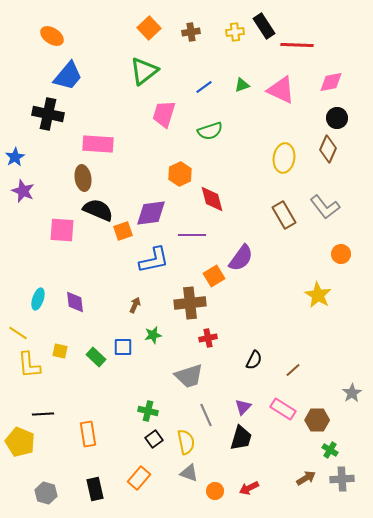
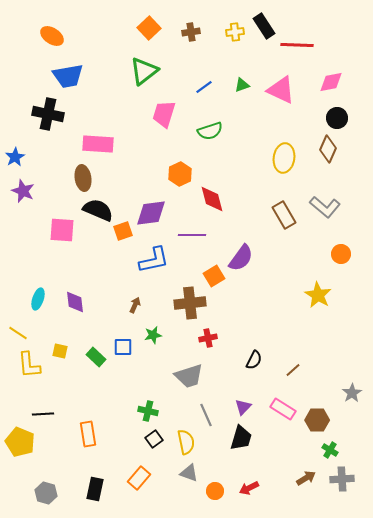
blue trapezoid at (68, 76): rotated 40 degrees clockwise
gray L-shape at (325, 207): rotated 12 degrees counterclockwise
black rectangle at (95, 489): rotated 25 degrees clockwise
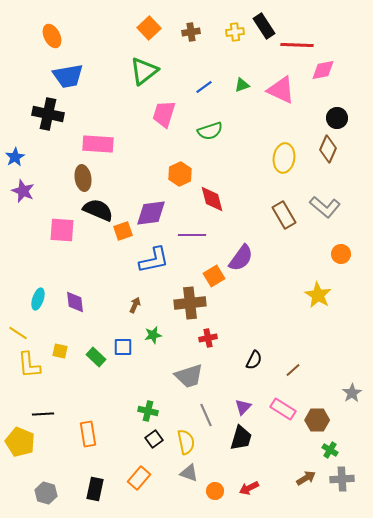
orange ellipse at (52, 36): rotated 30 degrees clockwise
pink diamond at (331, 82): moved 8 px left, 12 px up
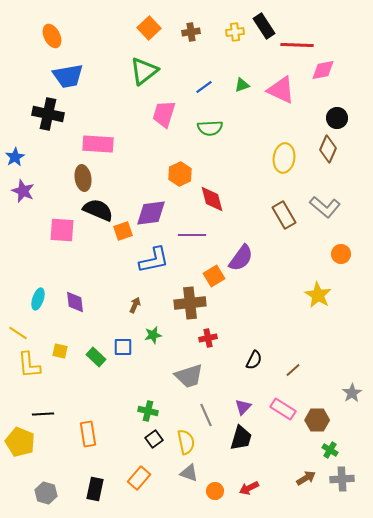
green semicircle at (210, 131): moved 3 px up; rotated 15 degrees clockwise
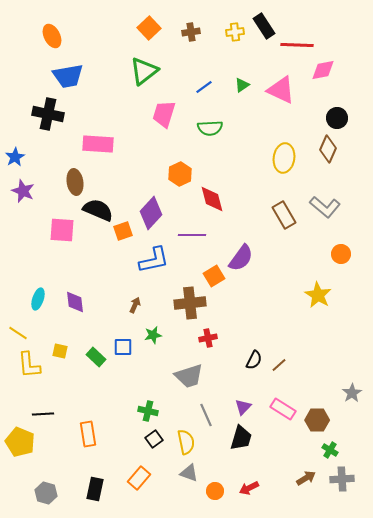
green triangle at (242, 85): rotated 14 degrees counterclockwise
brown ellipse at (83, 178): moved 8 px left, 4 px down
purple diamond at (151, 213): rotated 40 degrees counterclockwise
brown line at (293, 370): moved 14 px left, 5 px up
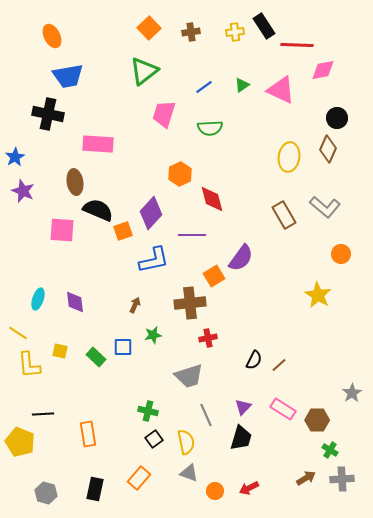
yellow ellipse at (284, 158): moved 5 px right, 1 px up
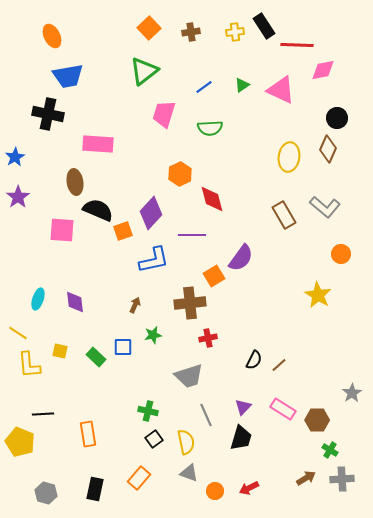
purple star at (23, 191): moved 5 px left, 6 px down; rotated 15 degrees clockwise
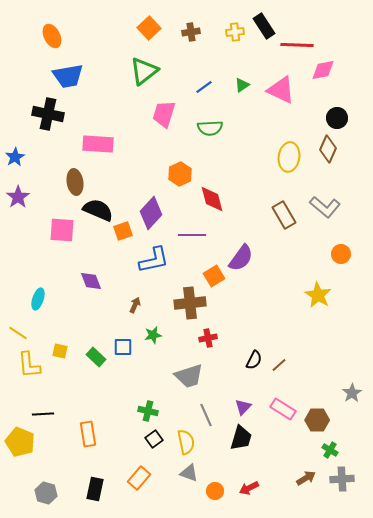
purple diamond at (75, 302): moved 16 px right, 21 px up; rotated 15 degrees counterclockwise
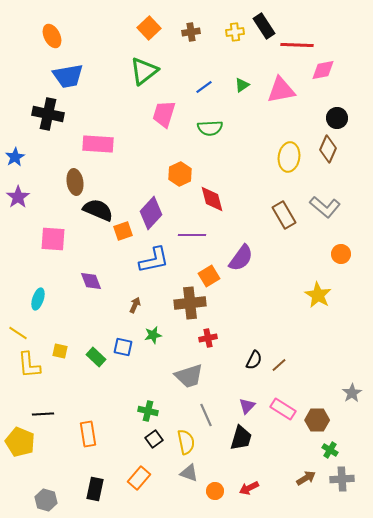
pink triangle at (281, 90): rotated 36 degrees counterclockwise
pink square at (62, 230): moved 9 px left, 9 px down
orange square at (214, 276): moved 5 px left
blue square at (123, 347): rotated 12 degrees clockwise
purple triangle at (243, 407): moved 4 px right, 1 px up
gray hexagon at (46, 493): moved 7 px down
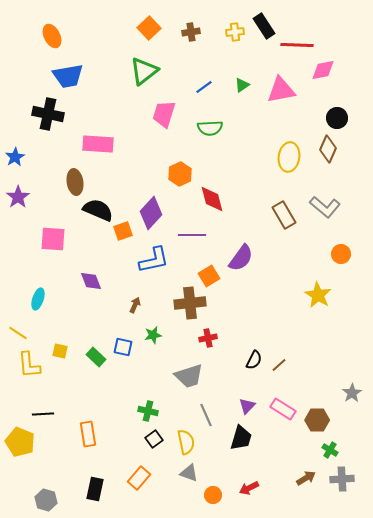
orange circle at (215, 491): moved 2 px left, 4 px down
